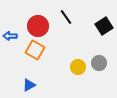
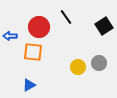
red circle: moved 1 px right, 1 px down
orange square: moved 2 px left, 2 px down; rotated 24 degrees counterclockwise
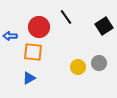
blue triangle: moved 7 px up
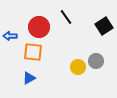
gray circle: moved 3 px left, 2 px up
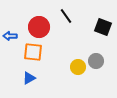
black line: moved 1 px up
black square: moved 1 px left, 1 px down; rotated 36 degrees counterclockwise
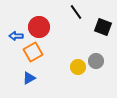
black line: moved 10 px right, 4 px up
blue arrow: moved 6 px right
orange square: rotated 36 degrees counterclockwise
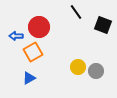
black square: moved 2 px up
gray circle: moved 10 px down
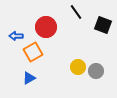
red circle: moved 7 px right
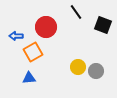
blue triangle: rotated 24 degrees clockwise
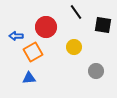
black square: rotated 12 degrees counterclockwise
yellow circle: moved 4 px left, 20 px up
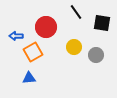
black square: moved 1 px left, 2 px up
gray circle: moved 16 px up
